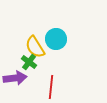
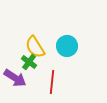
cyan circle: moved 11 px right, 7 px down
purple arrow: rotated 40 degrees clockwise
red line: moved 1 px right, 5 px up
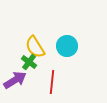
purple arrow: moved 2 px down; rotated 65 degrees counterclockwise
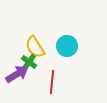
purple arrow: moved 2 px right, 6 px up
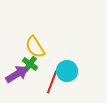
cyan circle: moved 25 px down
green cross: moved 1 px right, 2 px down
red line: rotated 15 degrees clockwise
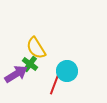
yellow semicircle: moved 1 px right, 1 px down
purple arrow: moved 1 px left
red line: moved 3 px right, 1 px down
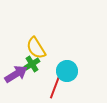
green cross: moved 2 px right; rotated 21 degrees clockwise
red line: moved 4 px down
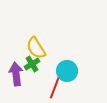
purple arrow: rotated 65 degrees counterclockwise
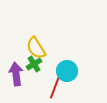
green cross: moved 2 px right
